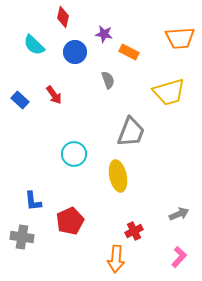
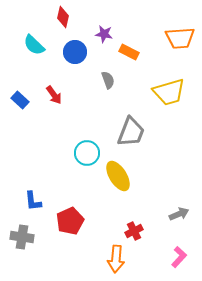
cyan circle: moved 13 px right, 1 px up
yellow ellipse: rotated 20 degrees counterclockwise
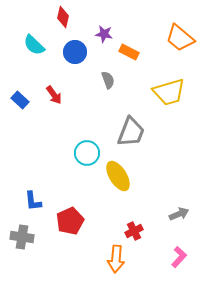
orange trapezoid: rotated 44 degrees clockwise
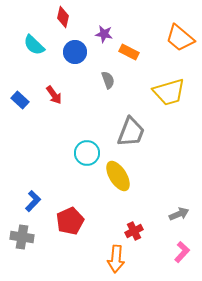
blue L-shape: rotated 130 degrees counterclockwise
pink L-shape: moved 3 px right, 5 px up
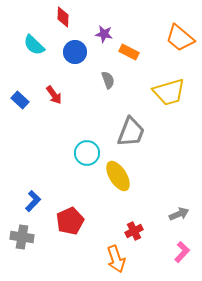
red diamond: rotated 10 degrees counterclockwise
orange arrow: rotated 24 degrees counterclockwise
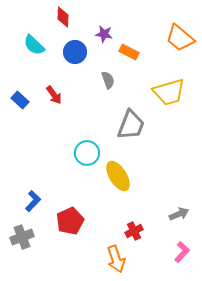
gray trapezoid: moved 7 px up
gray cross: rotated 30 degrees counterclockwise
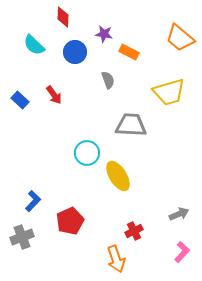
gray trapezoid: rotated 108 degrees counterclockwise
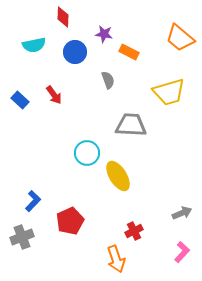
cyan semicircle: rotated 55 degrees counterclockwise
gray arrow: moved 3 px right, 1 px up
